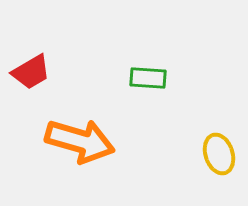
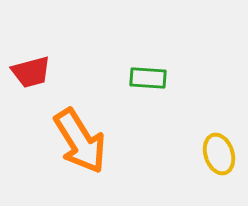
red trapezoid: rotated 15 degrees clockwise
orange arrow: rotated 42 degrees clockwise
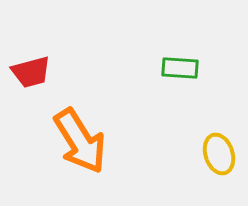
green rectangle: moved 32 px right, 10 px up
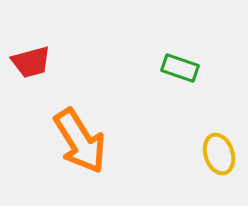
green rectangle: rotated 15 degrees clockwise
red trapezoid: moved 10 px up
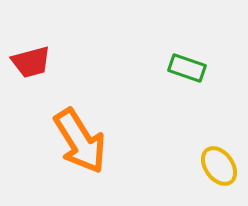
green rectangle: moved 7 px right
yellow ellipse: moved 12 px down; rotated 18 degrees counterclockwise
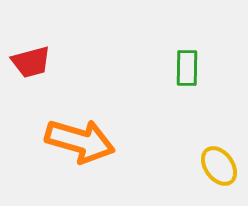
green rectangle: rotated 72 degrees clockwise
orange arrow: rotated 42 degrees counterclockwise
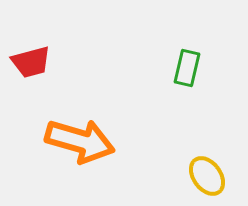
green rectangle: rotated 12 degrees clockwise
yellow ellipse: moved 12 px left, 10 px down
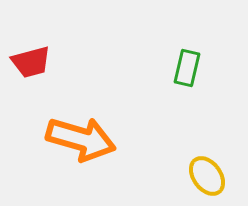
orange arrow: moved 1 px right, 2 px up
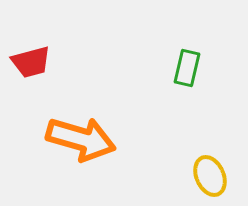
yellow ellipse: moved 3 px right; rotated 12 degrees clockwise
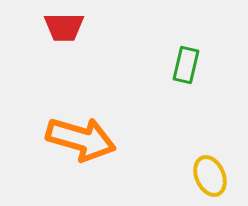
red trapezoid: moved 33 px right, 35 px up; rotated 15 degrees clockwise
green rectangle: moved 1 px left, 3 px up
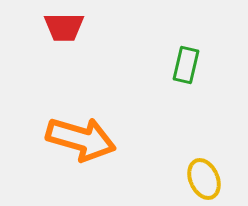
yellow ellipse: moved 6 px left, 3 px down
